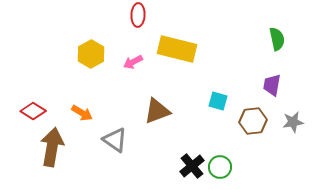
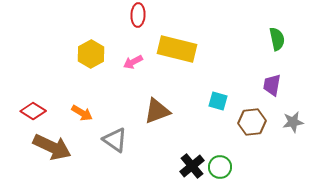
brown hexagon: moved 1 px left, 1 px down
brown arrow: rotated 105 degrees clockwise
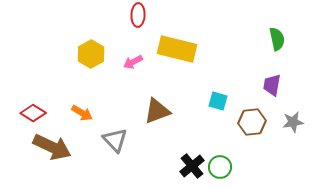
red diamond: moved 2 px down
gray triangle: rotated 12 degrees clockwise
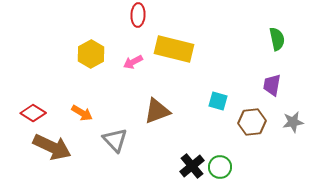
yellow rectangle: moved 3 px left
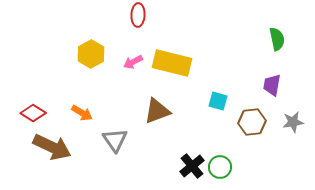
yellow rectangle: moved 2 px left, 14 px down
gray triangle: rotated 8 degrees clockwise
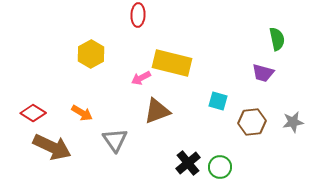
pink arrow: moved 8 px right, 16 px down
purple trapezoid: moved 9 px left, 12 px up; rotated 85 degrees counterclockwise
black cross: moved 4 px left, 3 px up
